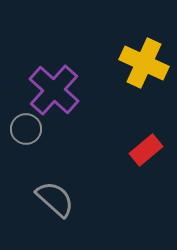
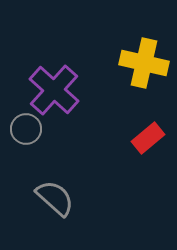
yellow cross: rotated 12 degrees counterclockwise
red rectangle: moved 2 px right, 12 px up
gray semicircle: moved 1 px up
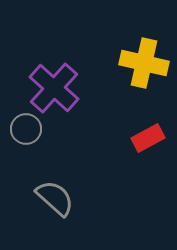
purple cross: moved 2 px up
red rectangle: rotated 12 degrees clockwise
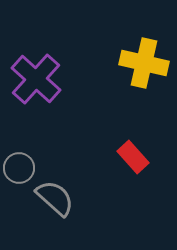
purple cross: moved 18 px left, 9 px up
gray circle: moved 7 px left, 39 px down
red rectangle: moved 15 px left, 19 px down; rotated 76 degrees clockwise
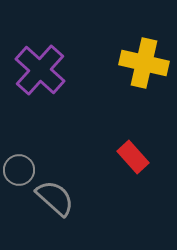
purple cross: moved 4 px right, 9 px up
gray circle: moved 2 px down
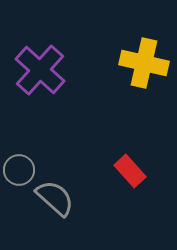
red rectangle: moved 3 px left, 14 px down
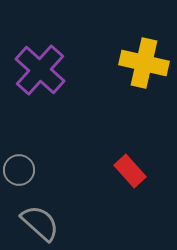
gray semicircle: moved 15 px left, 25 px down
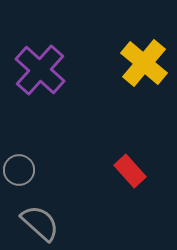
yellow cross: rotated 27 degrees clockwise
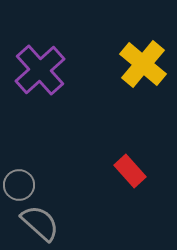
yellow cross: moved 1 px left, 1 px down
purple cross: rotated 6 degrees clockwise
gray circle: moved 15 px down
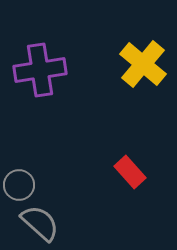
purple cross: rotated 33 degrees clockwise
red rectangle: moved 1 px down
